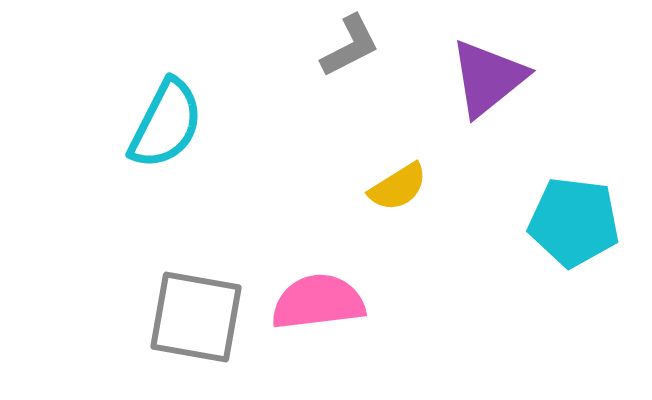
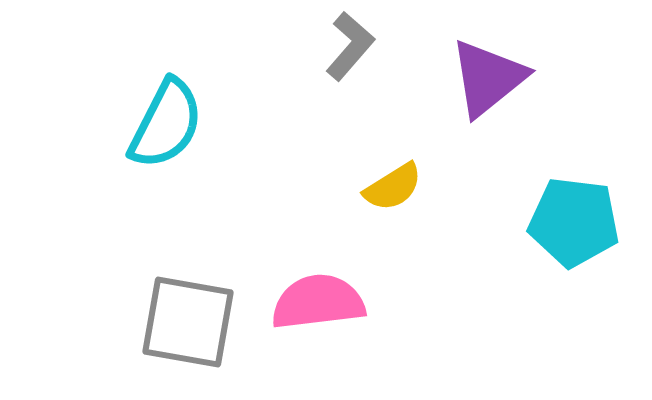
gray L-shape: rotated 22 degrees counterclockwise
yellow semicircle: moved 5 px left
gray square: moved 8 px left, 5 px down
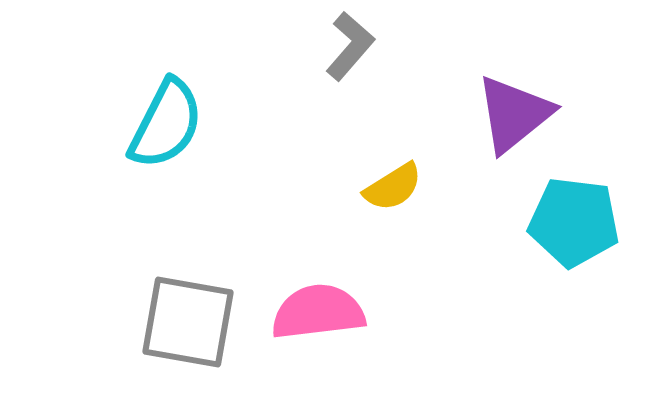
purple triangle: moved 26 px right, 36 px down
pink semicircle: moved 10 px down
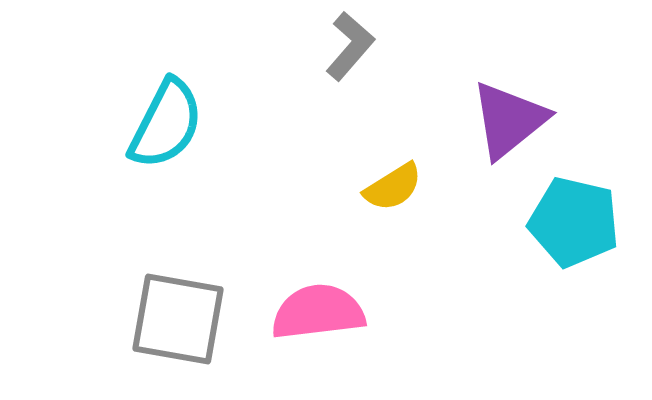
purple triangle: moved 5 px left, 6 px down
cyan pentagon: rotated 6 degrees clockwise
gray square: moved 10 px left, 3 px up
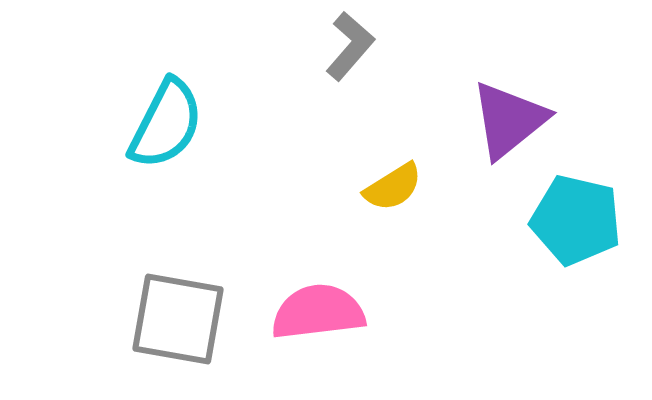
cyan pentagon: moved 2 px right, 2 px up
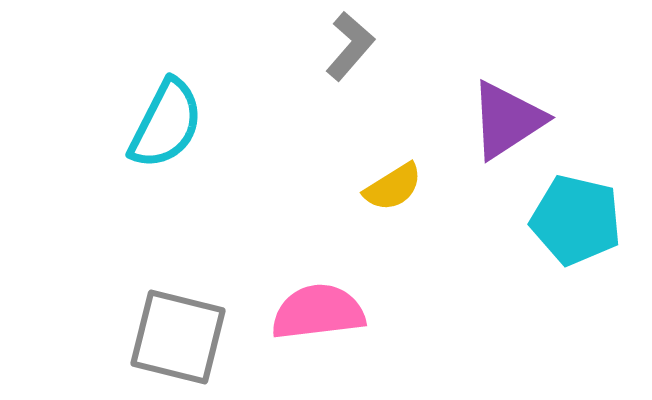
purple triangle: moved 2 px left; rotated 6 degrees clockwise
gray square: moved 18 px down; rotated 4 degrees clockwise
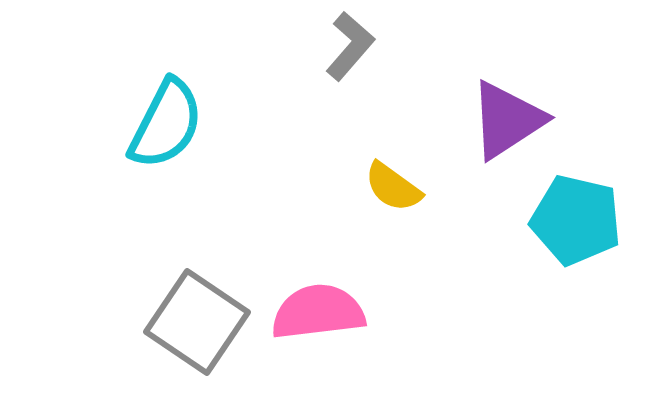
yellow semicircle: rotated 68 degrees clockwise
gray square: moved 19 px right, 15 px up; rotated 20 degrees clockwise
